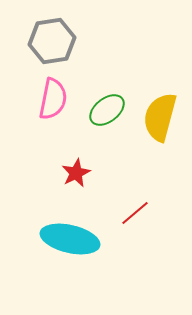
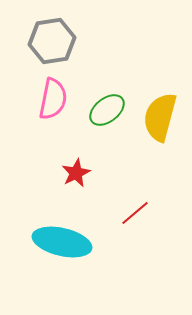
cyan ellipse: moved 8 px left, 3 px down
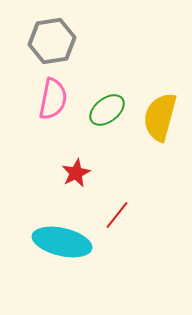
red line: moved 18 px left, 2 px down; rotated 12 degrees counterclockwise
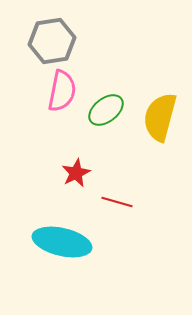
pink semicircle: moved 9 px right, 8 px up
green ellipse: moved 1 px left
red line: moved 13 px up; rotated 68 degrees clockwise
